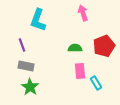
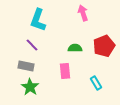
purple line: moved 10 px right; rotated 24 degrees counterclockwise
pink rectangle: moved 15 px left
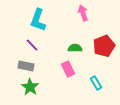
pink rectangle: moved 3 px right, 2 px up; rotated 21 degrees counterclockwise
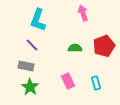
pink rectangle: moved 12 px down
cyan rectangle: rotated 16 degrees clockwise
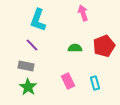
cyan rectangle: moved 1 px left
green star: moved 2 px left
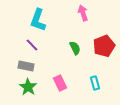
green semicircle: rotated 64 degrees clockwise
pink rectangle: moved 8 px left, 2 px down
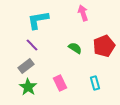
cyan L-shape: rotated 60 degrees clockwise
green semicircle: rotated 32 degrees counterclockwise
gray rectangle: rotated 49 degrees counterclockwise
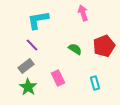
green semicircle: moved 1 px down
pink rectangle: moved 2 px left, 5 px up
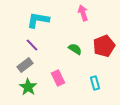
cyan L-shape: rotated 20 degrees clockwise
gray rectangle: moved 1 px left, 1 px up
